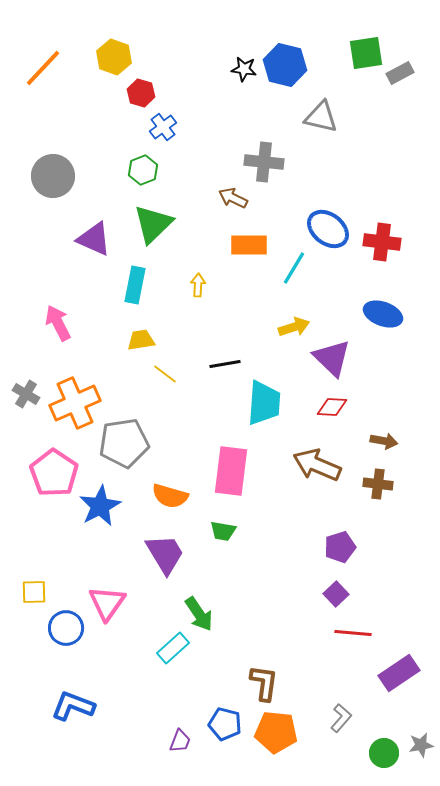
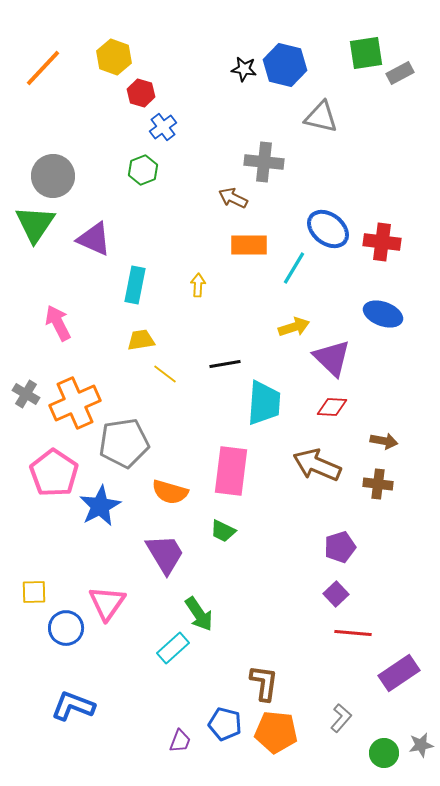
green triangle at (153, 224): moved 118 px left; rotated 12 degrees counterclockwise
orange semicircle at (170, 496): moved 4 px up
green trapezoid at (223, 531): rotated 16 degrees clockwise
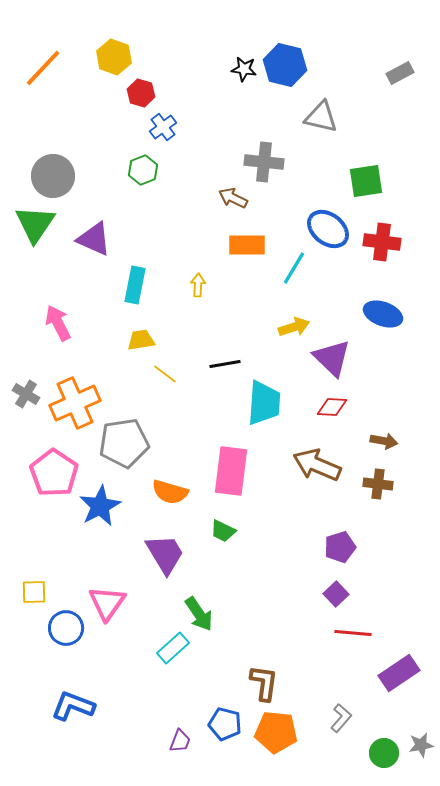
green square at (366, 53): moved 128 px down
orange rectangle at (249, 245): moved 2 px left
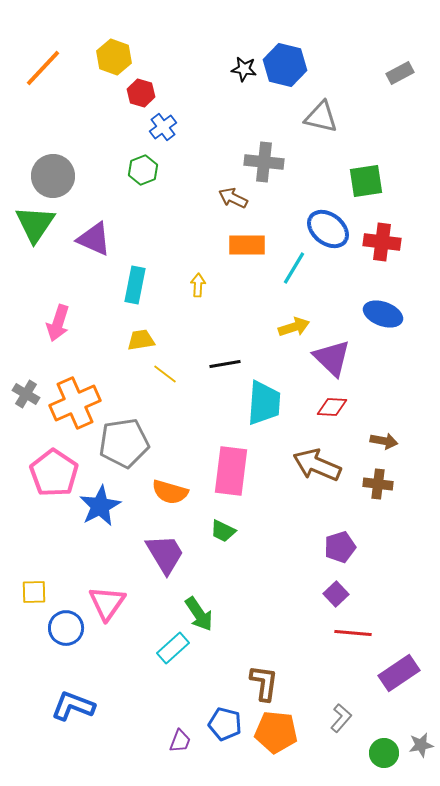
pink arrow at (58, 323): rotated 135 degrees counterclockwise
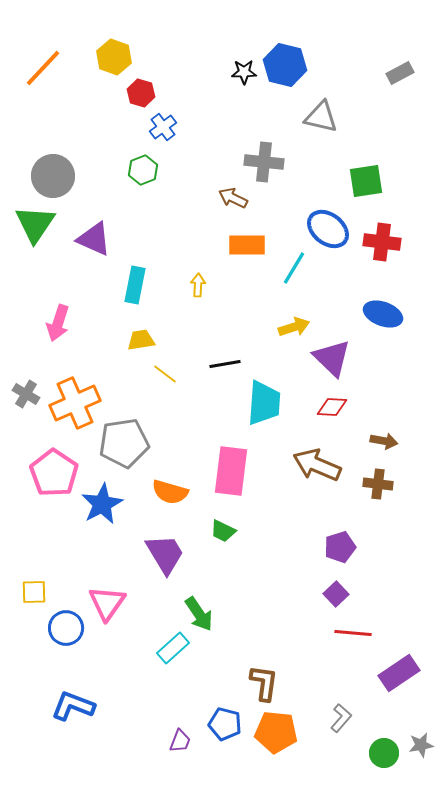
black star at (244, 69): moved 3 px down; rotated 10 degrees counterclockwise
blue star at (100, 506): moved 2 px right, 2 px up
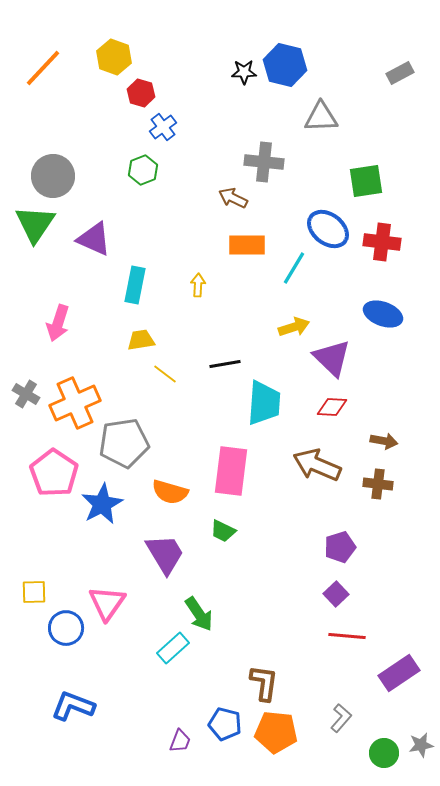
gray triangle at (321, 117): rotated 15 degrees counterclockwise
red line at (353, 633): moved 6 px left, 3 px down
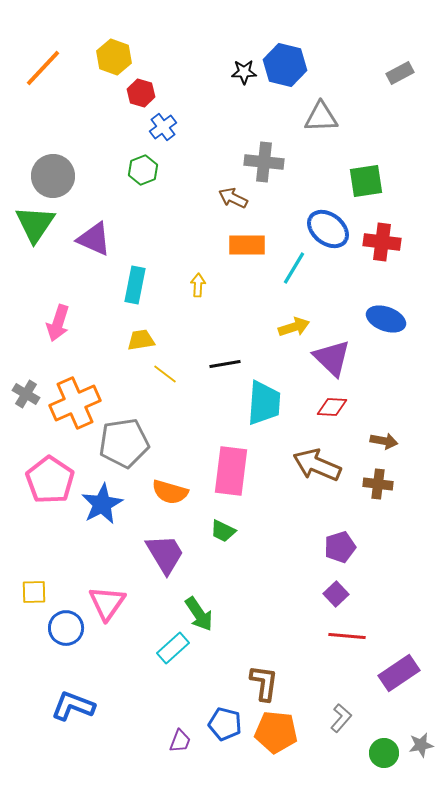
blue ellipse at (383, 314): moved 3 px right, 5 px down
pink pentagon at (54, 473): moved 4 px left, 7 px down
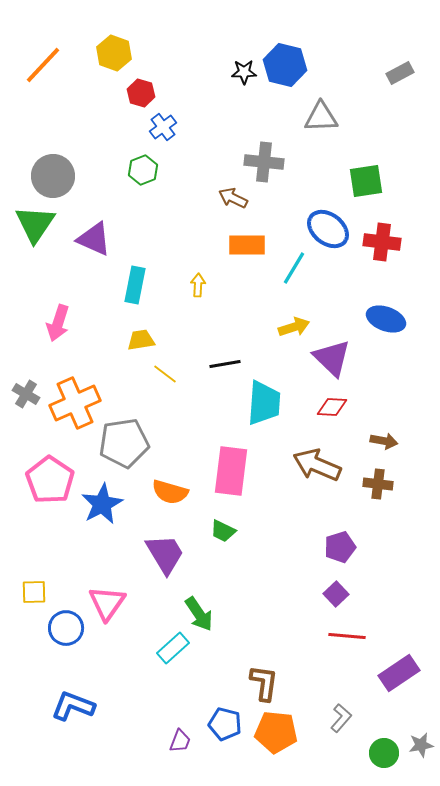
yellow hexagon at (114, 57): moved 4 px up
orange line at (43, 68): moved 3 px up
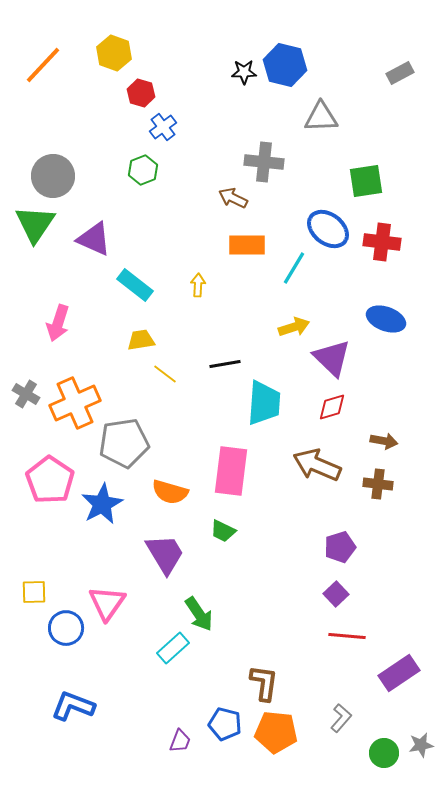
cyan rectangle at (135, 285): rotated 63 degrees counterclockwise
red diamond at (332, 407): rotated 20 degrees counterclockwise
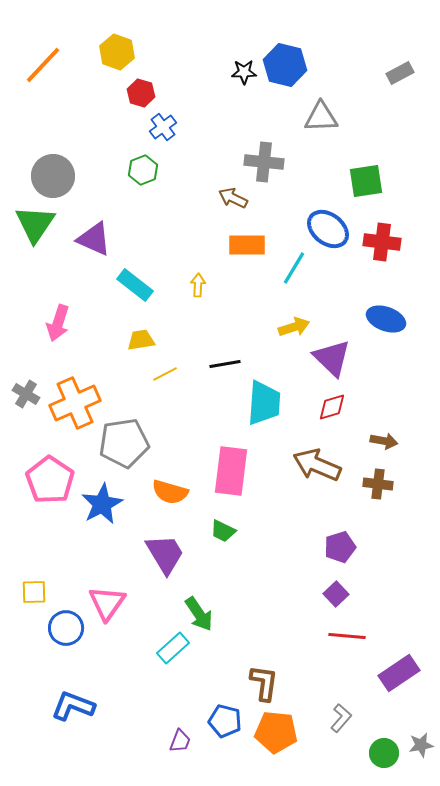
yellow hexagon at (114, 53): moved 3 px right, 1 px up
yellow line at (165, 374): rotated 65 degrees counterclockwise
blue pentagon at (225, 724): moved 3 px up
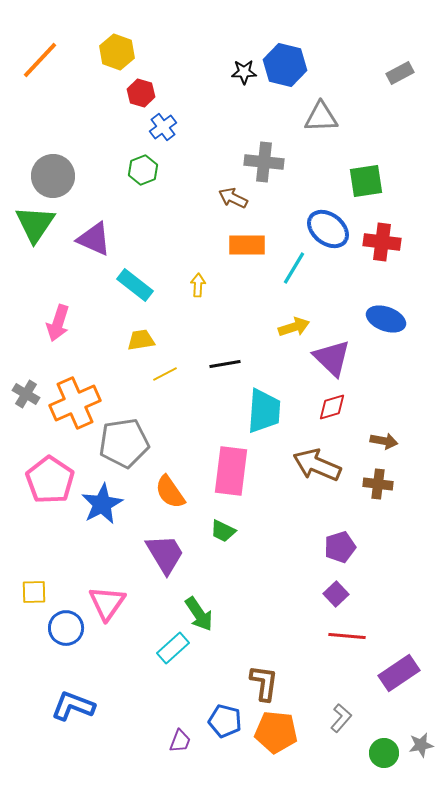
orange line at (43, 65): moved 3 px left, 5 px up
cyan trapezoid at (264, 403): moved 8 px down
orange semicircle at (170, 492): rotated 39 degrees clockwise
